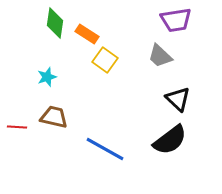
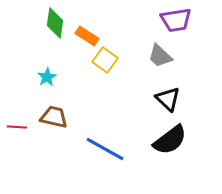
orange rectangle: moved 2 px down
cyan star: rotated 12 degrees counterclockwise
black triangle: moved 10 px left
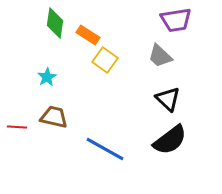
orange rectangle: moved 1 px right, 1 px up
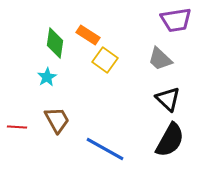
green diamond: moved 20 px down
gray trapezoid: moved 3 px down
brown trapezoid: moved 3 px right, 3 px down; rotated 48 degrees clockwise
black semicircle: rotated 24 degrees counterclockwise
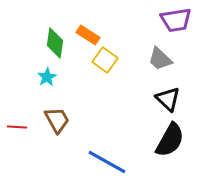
blue line: moved 2 px right, 13 px down
